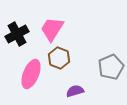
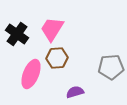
black cross: rotated 25 degrees counterclockwise
brown hexagon: moved 2 px left; rotated 25 degrees counterclockwise
gray pentagon: rotated 20 degrees clockwise
purple semicircle: moved 1 px down
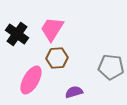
gray pentagon: rotated 10 degrees clockwise
pink ellipse: moved 6 px down; rotated 8 degrees clockwise
purple semicircle: moved 1 px left
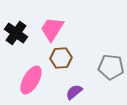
black cross: moved 1 px left, 1 px up
brown hexagon: moved 4 px right
purple semicircle: rotated 24 degrees counterclockwise
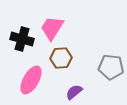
pink trapezoid: moved 1 px up
black cross: moved 6 px right, 6 px down; rotated 20 degrees counterclockwise
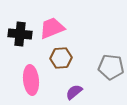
pink trapezoid: rotated 36 degrees clockwise
black cross: moved 2 px left, 5 px up; rotated 10 degrees counterclockwise
pink ellipse: rotated 36 degrees counterclockwise
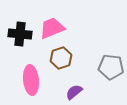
brown hexagon: rotated 15 degrees counterclockwise
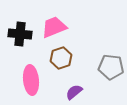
pink trapezoid: moved 2 px right, 1 px up
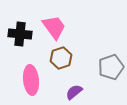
pink trapezoid: rotated 76 degrees clockwise
gray pentagon: rotated 25 degrees counterclockwise
